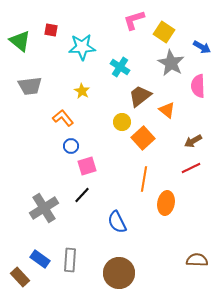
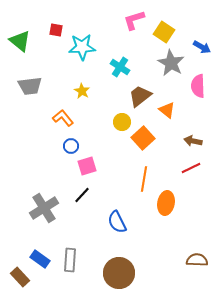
red square: moved 5 px right
brown arrow: rotated 42 degrees clockwise
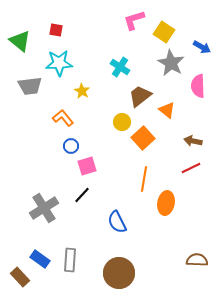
cyan star: moved 23 px left, 16 px down
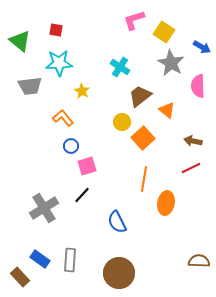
brown semicircle: moved 2 px right, 1 px down
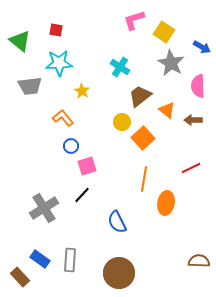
brown arrow: moved 21 px up; rotated 12 degrees counterclockwise
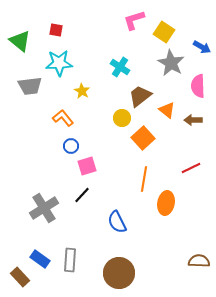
yellow circle: moved 4 px up
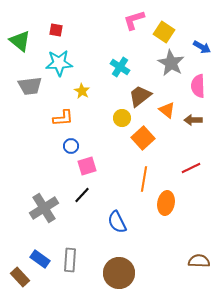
orange L-shape: rotated 125 degrees clockwise
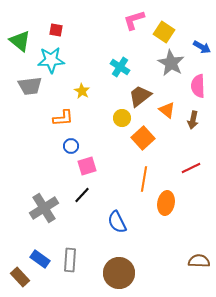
cyan star: moved 8 px left, 3 px up
brown arrow: rotated 78 degrees counterclockwise
